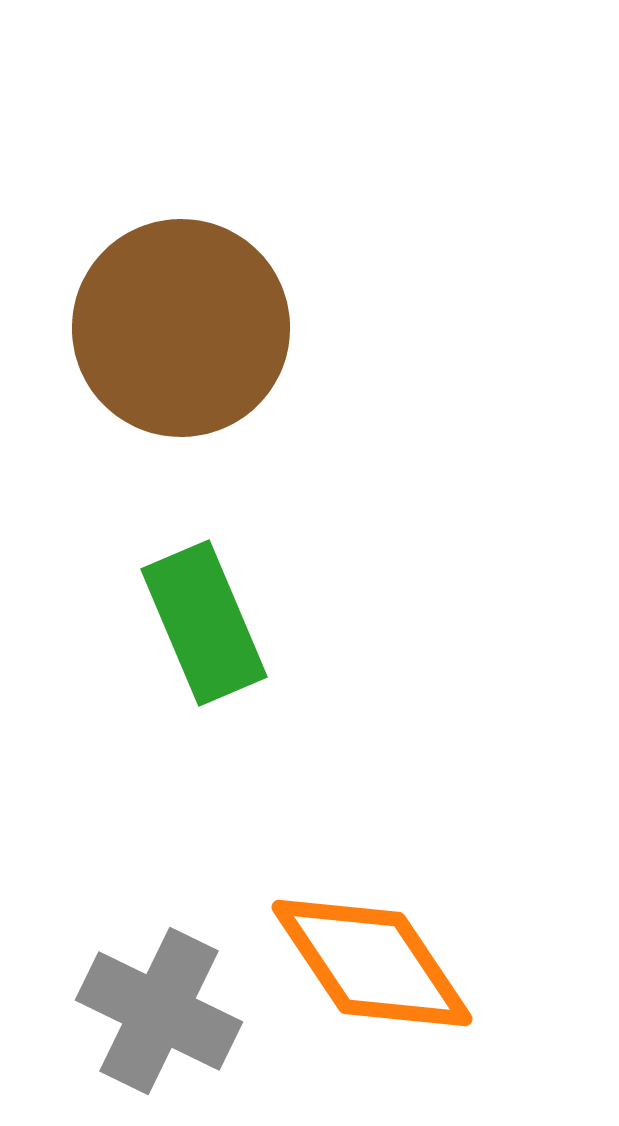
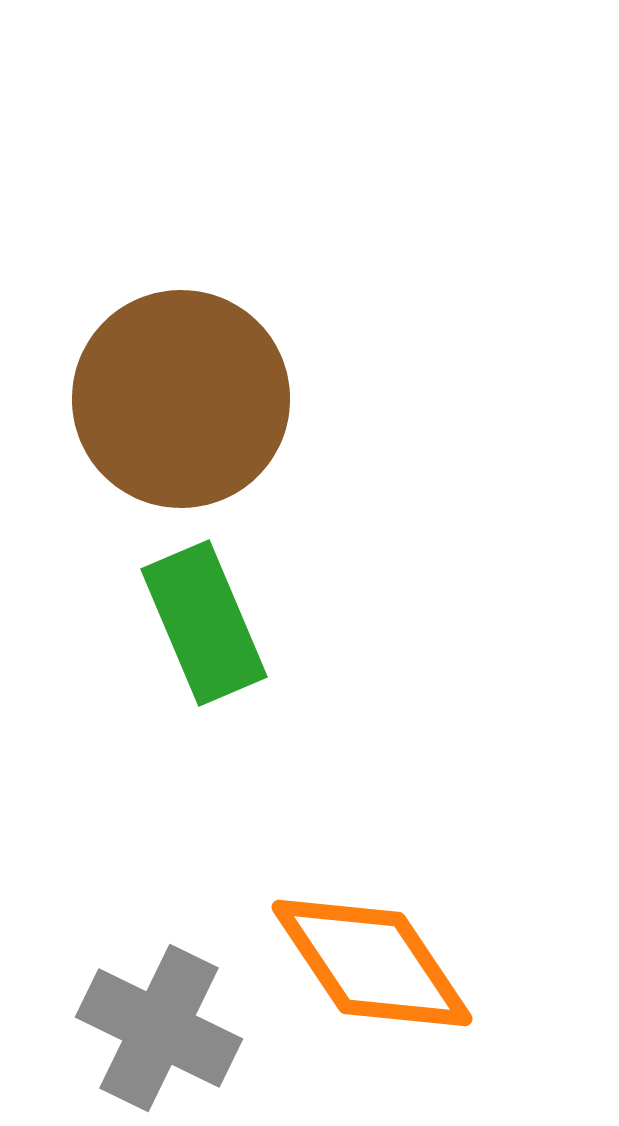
brown circle: moved 71 px down
gray cross: moved 17 px down
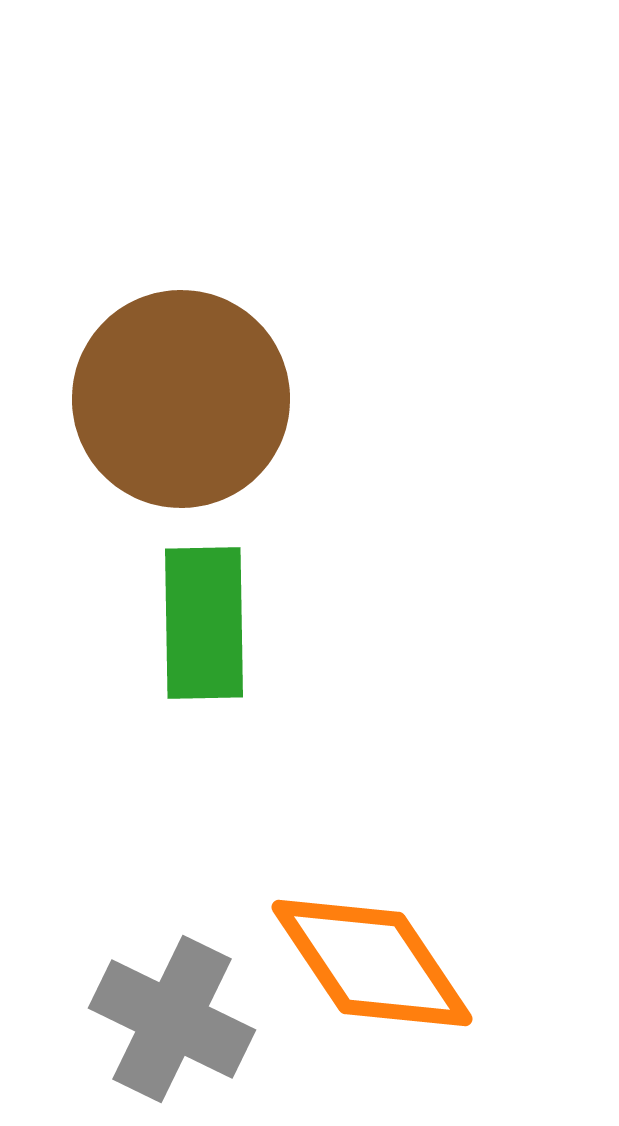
green rectangle: rotated 22 degrees clockwise
gray cross: moved 13 px right, 9 px up
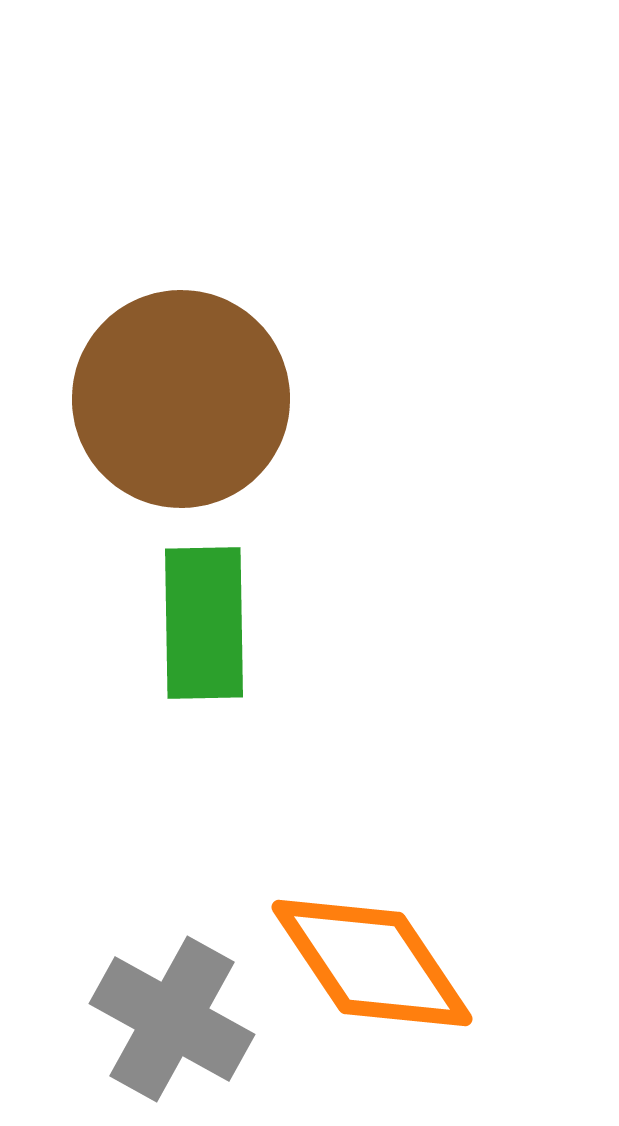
gray cross: rotated 3 degrees clockwise
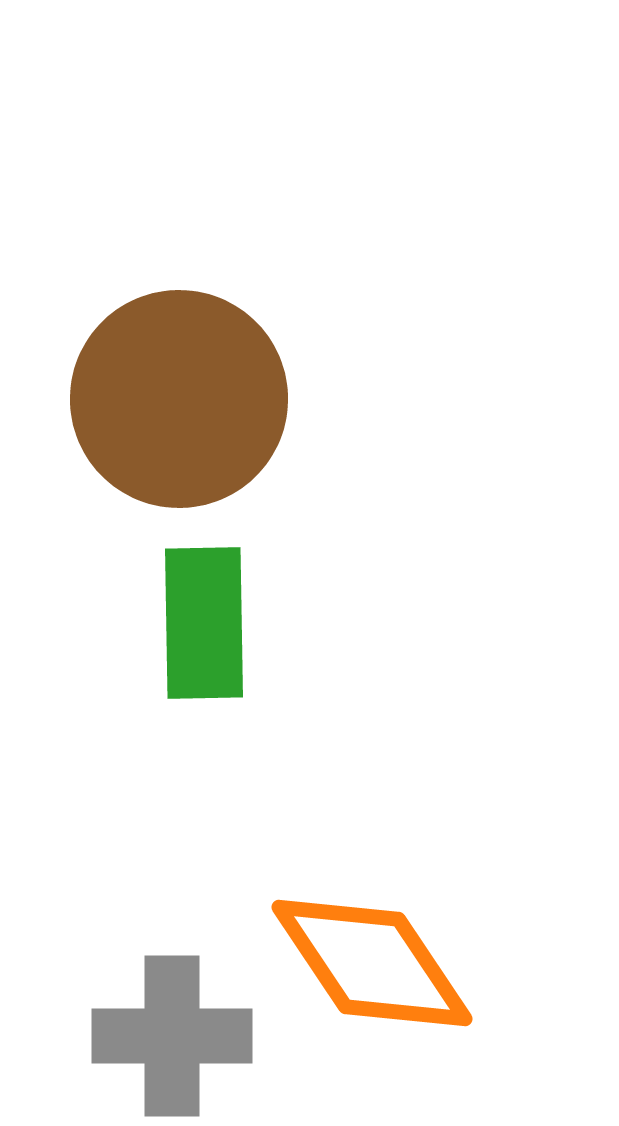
brown circle: moved 2 px left
gray cross: moved 17 px down; rotated 29 degrees counterclockwise
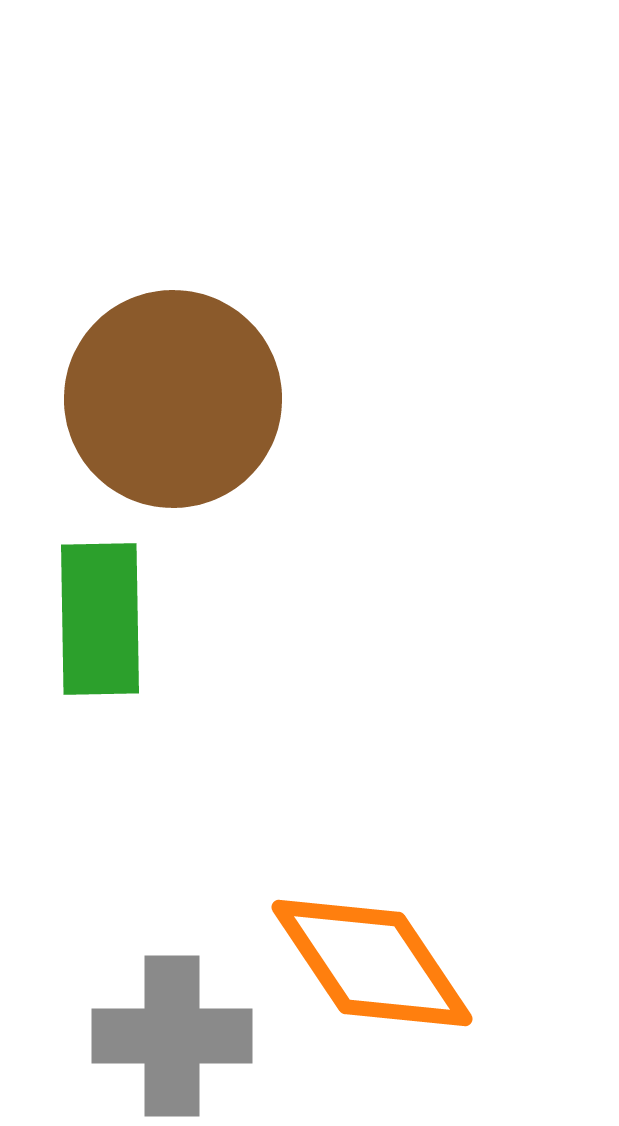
brown circle: moved 6 px left
green rectangle: moved 104 px left, 4 px up
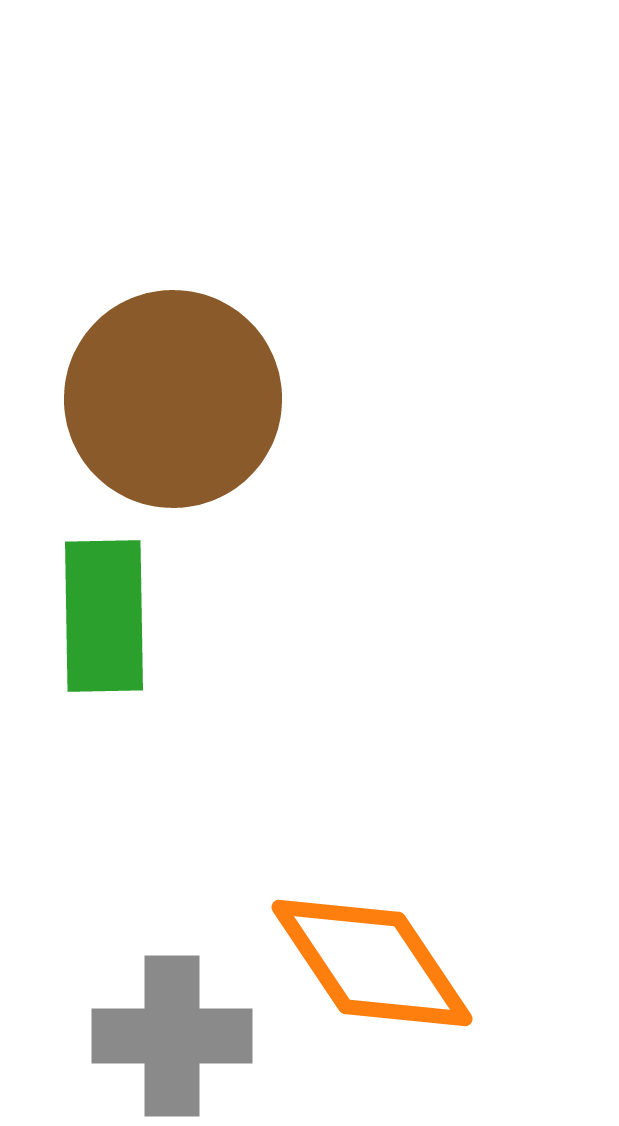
green rectangle: moved 4 px right, 3 px up
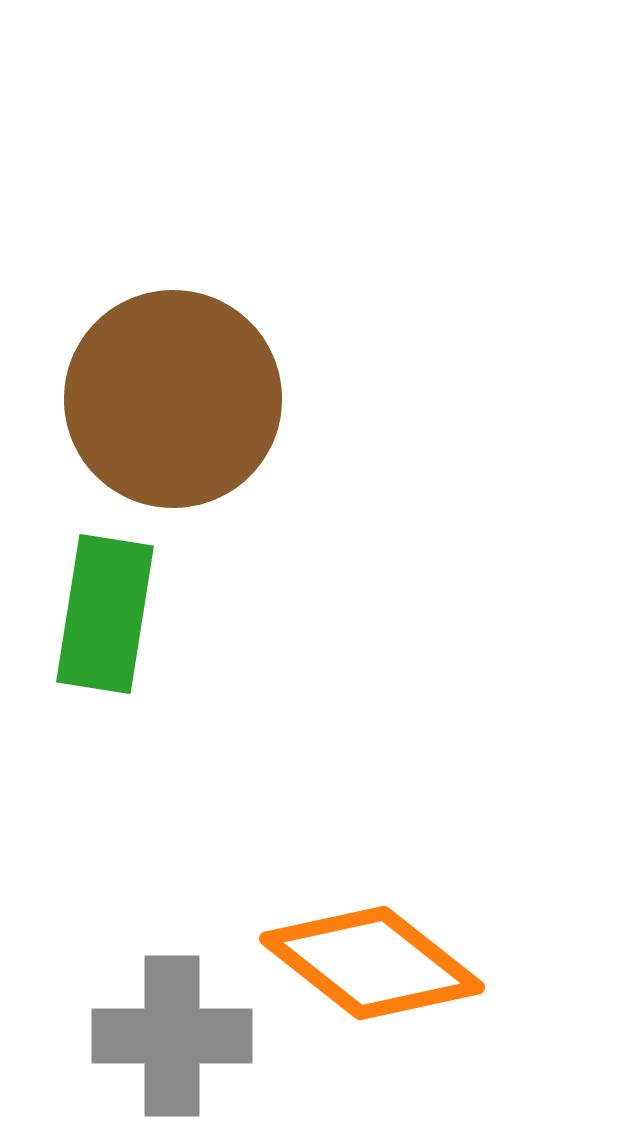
green rectangle: moved 1 px right, 2 px up; rotated 10 degrees clockwise
orange diamond: rotated 18 degrees counterclockwise
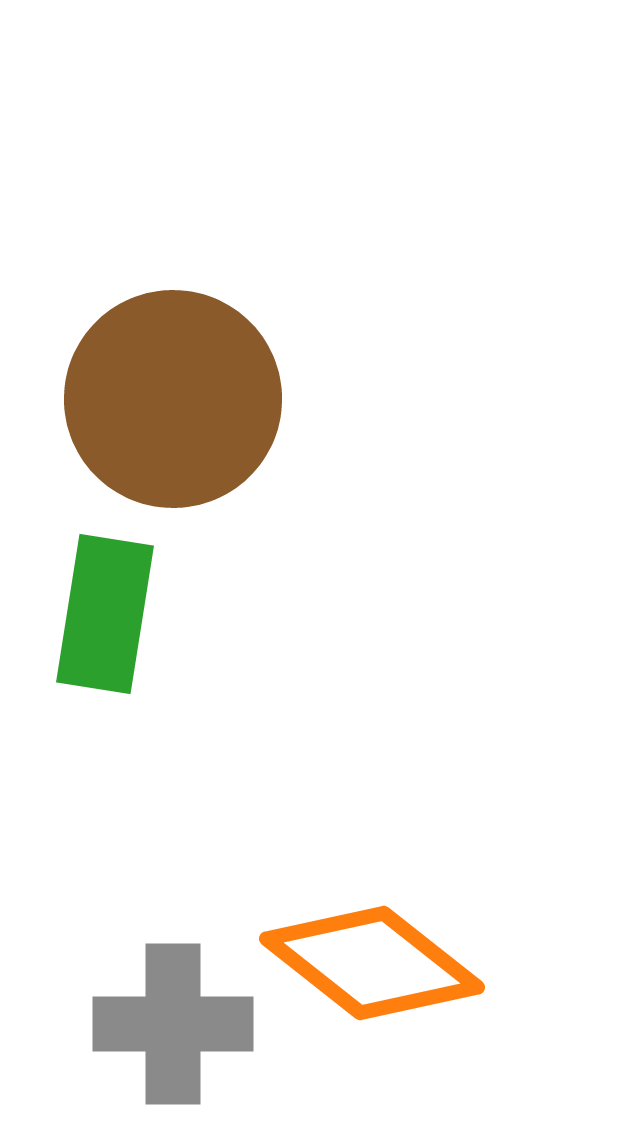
gray cross: moved 1 px right, 12 px up
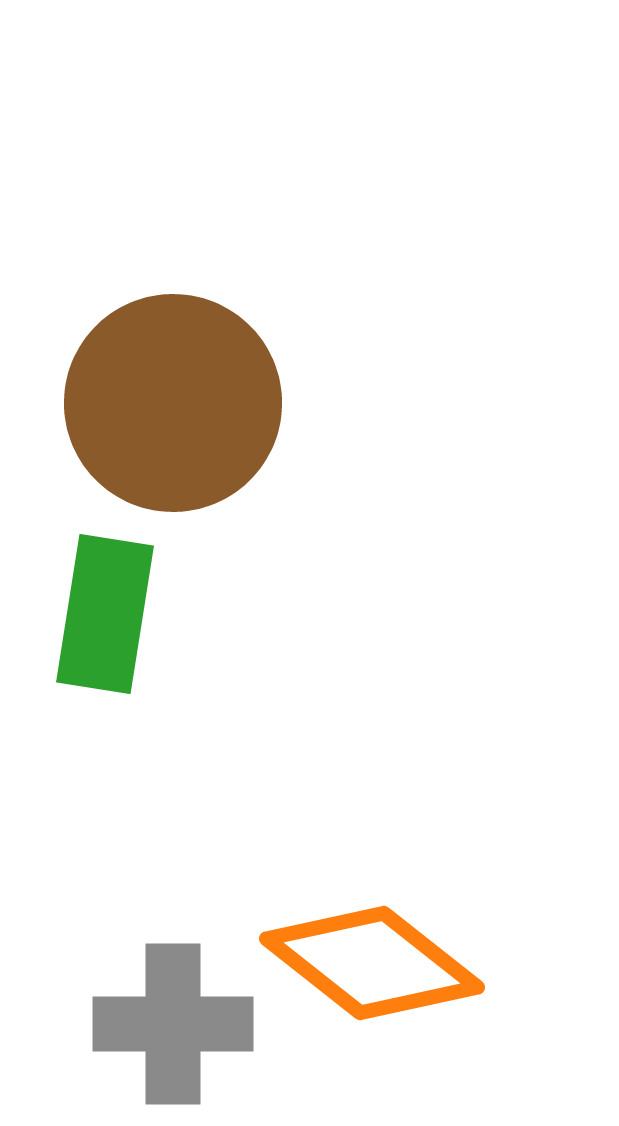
brown circle: moved 4 px down
